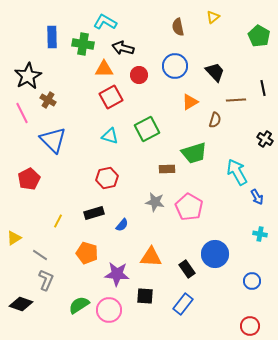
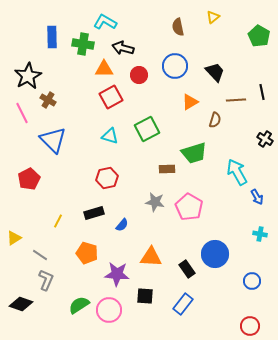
black line at (263, 88): moved 1 px left, 4 px down
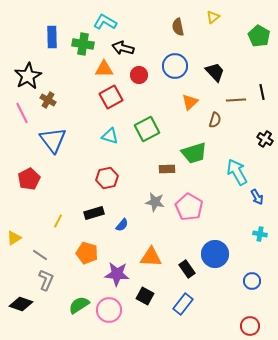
orange triangle at (190, 102): rotated 12 degrees counterclockwise
blue triangle at (53, 140): rotated 8 degrees clockwise
black square at (145, 296): rotated 24 degrees clockwise
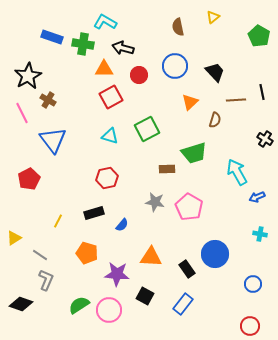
blue rectangle at (52, 37): rotated 70 degrees counterclockwise
blue arrow at (257, 197): rotated 98 degrees clockwise
blue circle at (252, 281): moved 1 px right, 3 px down
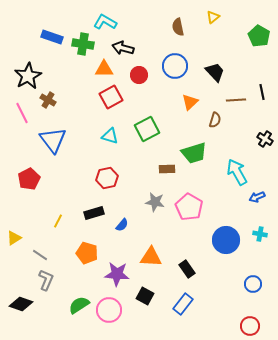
blue circle at (215, 254): moved 11 px right, 14 px up
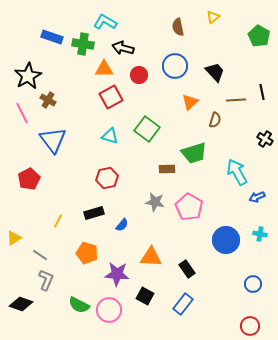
green square at (147, 129): rotated 25 degrees counterclockwise
green semicircle at (79, 305): rotated 120 degrees counterclockwise
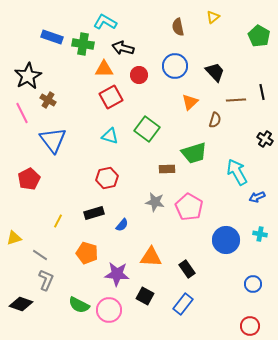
yellow triangle at (14, 238): rotated 14 degrees clockwise
